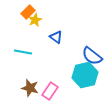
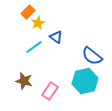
yellow star: moved 3 px right, 3 px down
cyan line: moved 11 px right, 5 px up; rotated 48 degrees counterclockwise
cyan hexagon: moved 6 px down
brown star: moved 6 px left, 7 px up
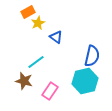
orange rectangle: rotated 16 degrees clockwise
cyan line: moved 2 px right, 15 px down
blue semicircle: rotated 115 degrees counterclockwise
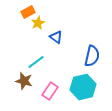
cyan hexagon: moved 2 px left, 6 px down
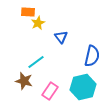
orange rectangle: rotated 32 degrees clockwise
blue triangle: moved 5 px right; rotated 16 degrees clockwise
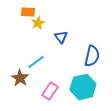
brown star: moved 4 px left, 3 px up; rotated 18 degrees clockwise
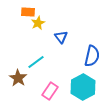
brown star: moved 2 px left
cyan hexagon: rotated 15 degrees counterclockwise
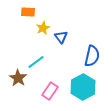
yellow star: moved 5 px right, 5 px down
